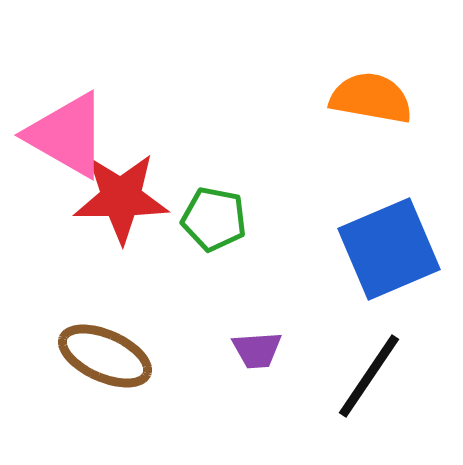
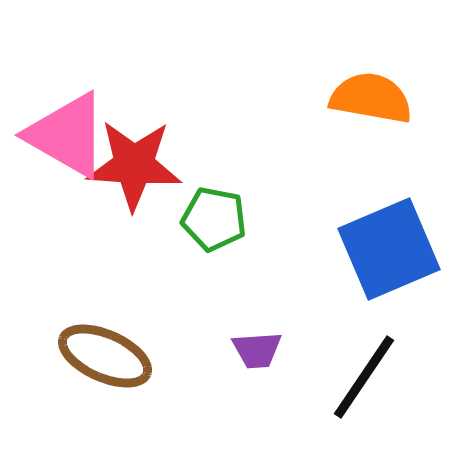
red star: moved 13 px right, 33 px up; rotated 4 degrees clockwise
black line: moved 5 px left, 1 px down
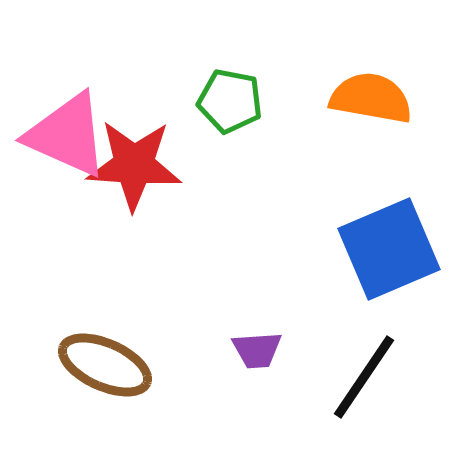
pink triangle: rotated 6 degrees counterclockwise
green pentagon: moved 16 px right, 118 px up
brown ellipse: moved 9 px down
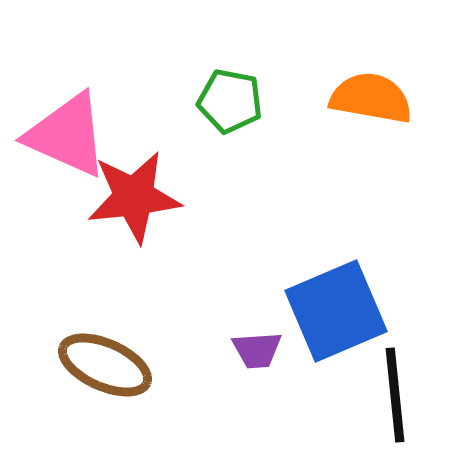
red star: moved 32 px down; rotated 10 degrees counterclockwise
blue square: moved 53 px left, 62 px down
black line: moved 31 px right, 18 px down; rotated 40 degrees counterclockwise
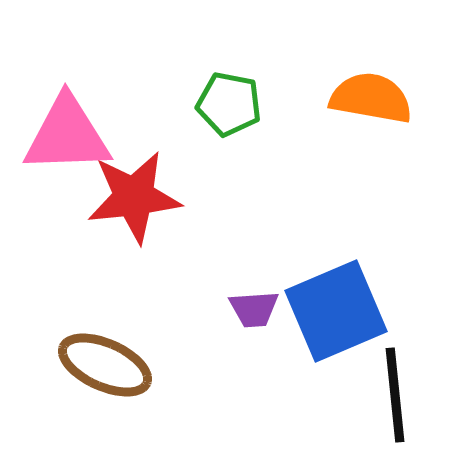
green pentagon: moved 1 px left, 3 px down
pink triangle: rotated 26 degrees counterclockwise
purple trapezoid: moved 3 px left, 41 px up
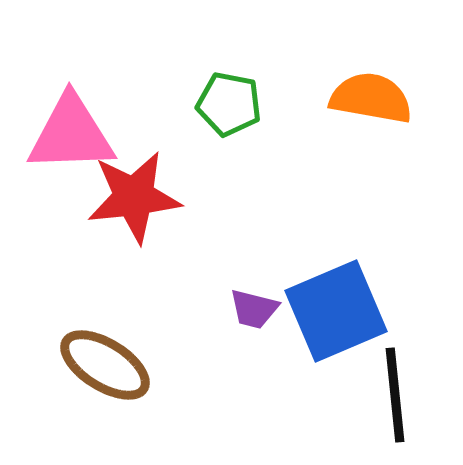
pink triangle: moved 4 px right, 1 px up
purple trapezoid: rotated 18 degrees clockwise
brown ellipse: rotated 8 degrees clockwise
